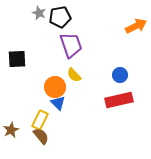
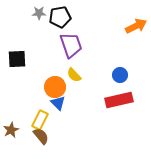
gray star: rotated 24 degrees counterclockwise
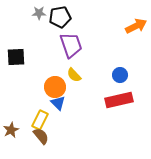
black square: moved 1 px left, 2 px up
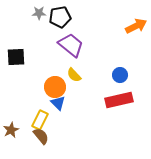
purple trapezoid: rotated 32 degrees counterclockwise
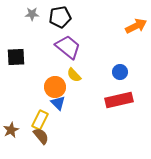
gray star: moved 7 px left, 1 px down
purple trapezoid: moved 3 px left, 2 px down
blue circle: moved 3 px up
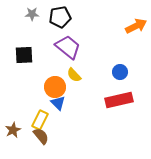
black square: moved 8 px right, 2 px up
brown star: moved 2 px right
